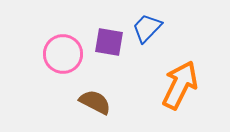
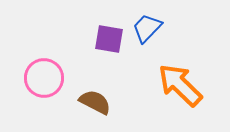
purple square: moved 3 px up
pink circle: moved 19 px left, 24 px down
orange arrow: rotated 72 degrees counterclockwise
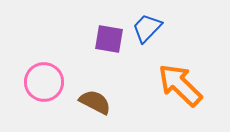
pink circle: moved 4 px down
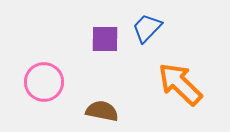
purple square: moved 4 px left; rotated 8 degrees counterclockwise
orange arrow: moved 1 px up
brown semicircle: moved 7 px right, 9 px down; rotated 16 degrees counterclockwise
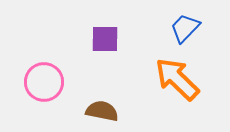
blue trapezoid: moved 38 px right
orange arrow: moved 3 px left, 5 px up
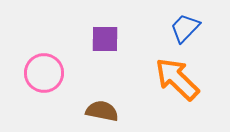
pink circle: moved 9 px up
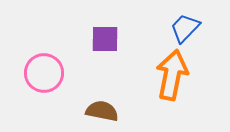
orange arrow: moved 5 px left, 4 px up; rotated 57 degrees clockwise
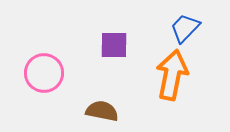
purple square: moved 9 px right, 6 px down
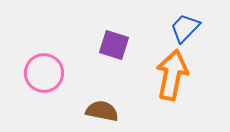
purple square: rotated 16 degrees clockwise
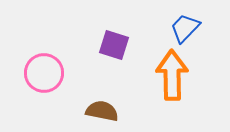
orange arrow: rotated 12 degrees counterclockwise
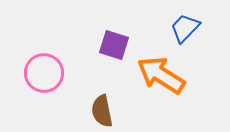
orange arrow: moved 11 px left; rotated 57 degrees counterclockwise
brown semicircle: rotated 112 degrees counterclockwise
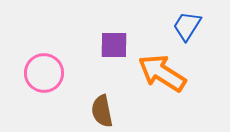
blue trapezoid: moved 2 px right, 2 px up; rotated 12 degrees counterclockwise
purple square: rotated 16 degrees counterclockwise
orange arrow: moved 1 px right, 2 px up
